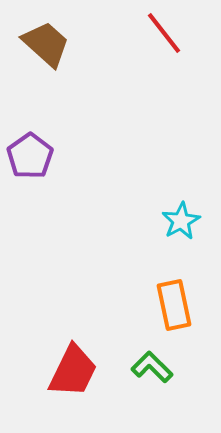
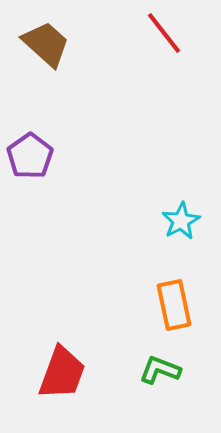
green L-shape: moved 8 px right, 3 px down; rotated 24 degrees counterclockwise
red trapezoid: moved 11 px left, 2 px down; rotated 6 degrees counterclockwise
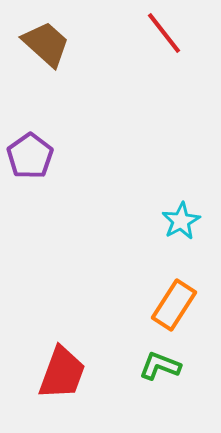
orange rectangle: rotated 45 degrees clockwise
green L-shape: moved 4 px up
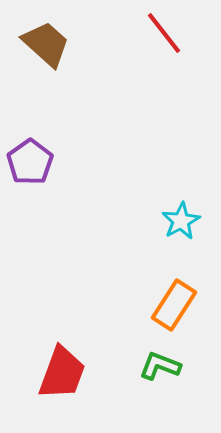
purple pentagon: moved 6 px down
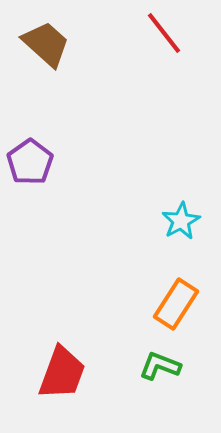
orange rectangle: moved 2 px right, 1 px up
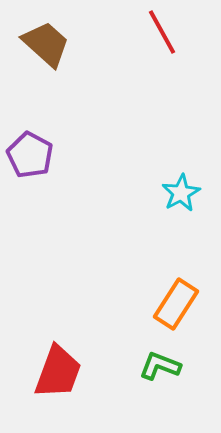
red line: moved 2 px left, 1 px up; rotated 9 degrees clockwise
purple pentagon: moved 7 px up; rotated 9 degrees counterclockwise
cyan star: moved 28 px up
red trapezoid: moved 4 px left, 1 px up
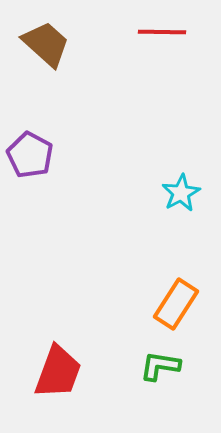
red line: rotated 60 degrees counterclockwise
green L-shape: rotated 12 degrees counterclockwise
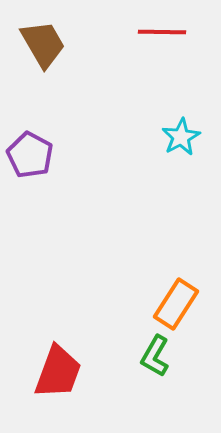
brown trapezoid: moved 3 px left; rotated 18 degrees clockwise
cyan star: moved 56 px up
green L-shape: moved 5 px left, 10 px up; rotated 69 degrees counterclockwise
